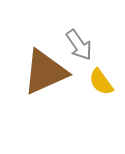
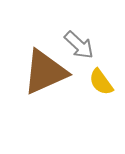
gray arrow: rotated 12 degrees counterclockwise
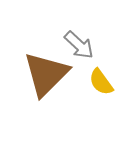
brown triangle: moved 1 px right, 2 px down; rotated 21 degrees counterclockwise
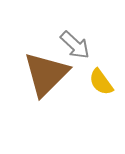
gray arrow: moved 4 px left
